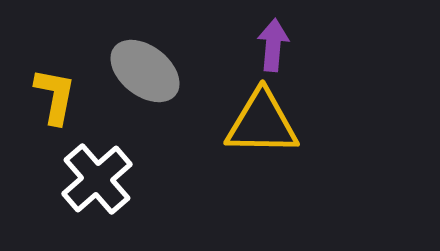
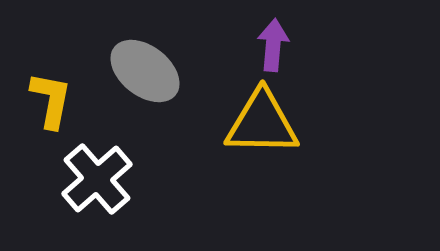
yellow L-shape: moved 4 px left, 4 px down
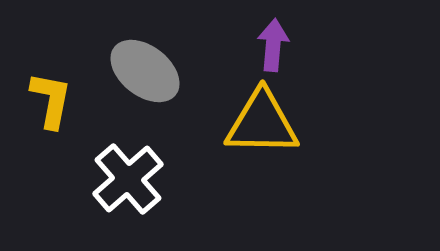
white cross: moved 31 px right
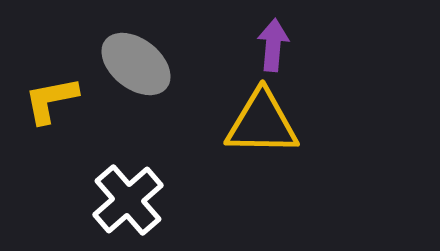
gray ellipse: moved 9 px left, 7 px up
yellow L-shape: rotated 112 degrees counterclockwise
white cross: moved 21 px down
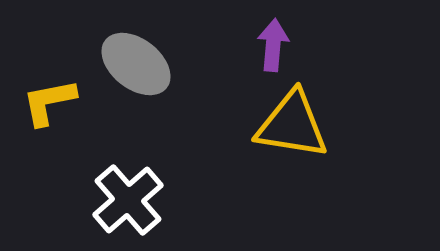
yellow L-shape: moved 2 px left, 2 px down
yellow triangle: moved 30 px right, 2 px down; rotated 8 degrees clockwise
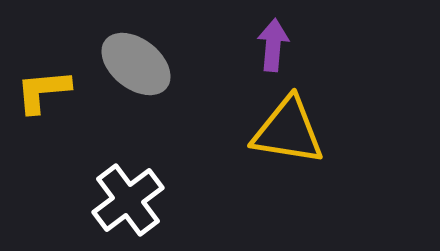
yellow L-shape: moved 6 px left, 11 px up; rotated 6 degrees clockwise
yellow triangle: moved 4 px left, 6 px down
white cross: rotated 4 degrees clockwise
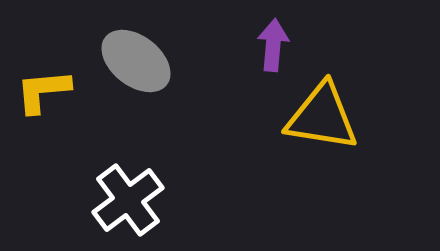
gray ellipse: moved 3 px up
yellow triangle: moved 34 px right, 14 px up
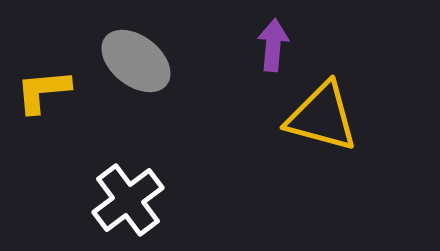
yellow triangle: rotated 6 degrees clockwise
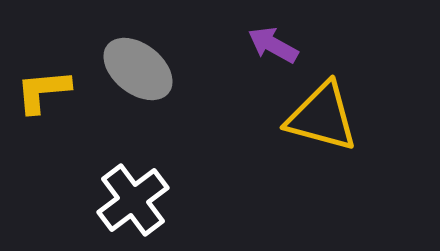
purple arrow: rotated 66 degrees counterclockwise
gray ellipse: moved 2 px right, 8 px down
white cross: moved 5 px right
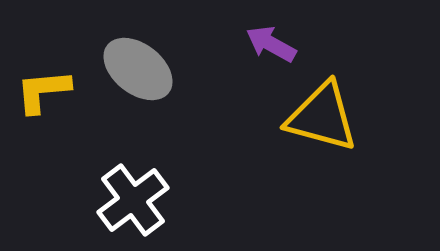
purple arrow: moved 2 px left, 1 px up
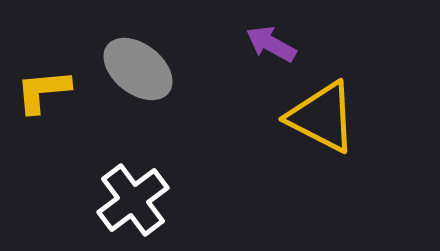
yellow triangle: rotated 12 degrees clockwise
